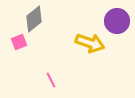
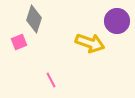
gray diamond: rotated 32 degrees counterclockwise
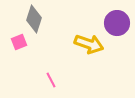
purple circle: moved 2 px down
yellow arrow: moved 1 px left, 1 px down
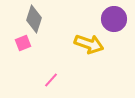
purple circle: moved 3 px left, 4 px up
pink square: moved 4 px right, 1 px down
pink line: rotated 70 degrees clockwise
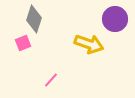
purple circle: moved 1 px right
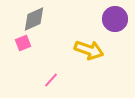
gray diamond: rotated 48 degrees clockwise
yellow arrow: moved 6 px down
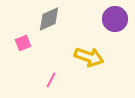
gray diamond: moved 15 px right
yellow arrow: moved 7 px down
pink line: rotated 14 degrees counterclockwise
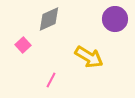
pink square: moved 2 px down; rotated 21 degrees counterclockwise
yellow arrow: rotated 12 degrees clockwise
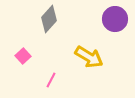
gray diamond: rotated 24 degrees counterclockwise
pink square: moved 11 px down
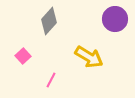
gray diamond: moved 2 px down
